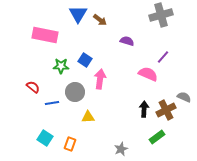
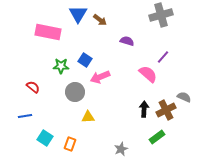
pink rectangle: moved 3 px right, 3 px up
pink semicircle: rotated 18 degrees clockwise
pink arrow: moved 2 px up; rotated 120 degrees counterclockwise
blue line: moved 27 px left, 13 px down
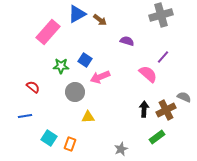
blue triangle: moved 1 px left; rotated 30 degrees clockwise
pink rectangle: rotated 60 degrees counterclockwise
cyan square: moved 4 px right
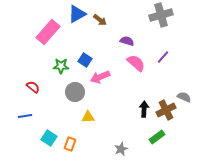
pink semicircle: moved 12 px left, 11 px up
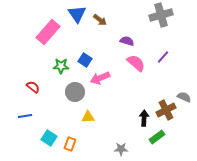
blue triangle: rotated 36 degrees counterclockwise
pink arrow: moved 1 px down
black arrow: moved 9 px down
gray star: rotated 24 degrees clockwise
